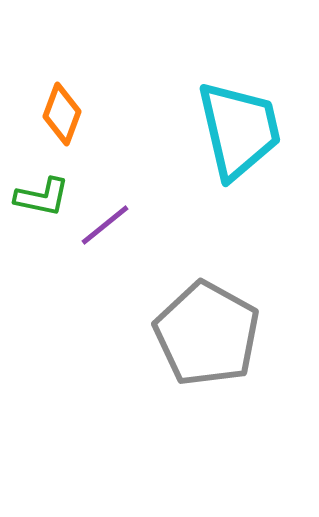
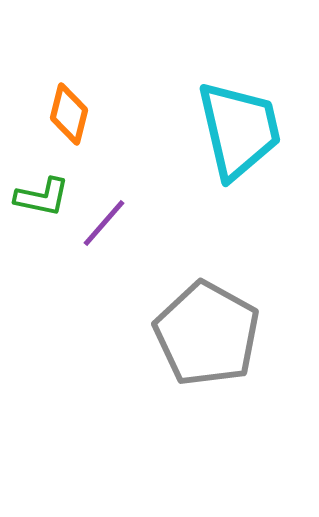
orange diamond: moved 7 px right; rotated 6 degrees counterclockwise
purple line: moved 1 px left, 2 px up; rotated 10 degrees counterclockwise
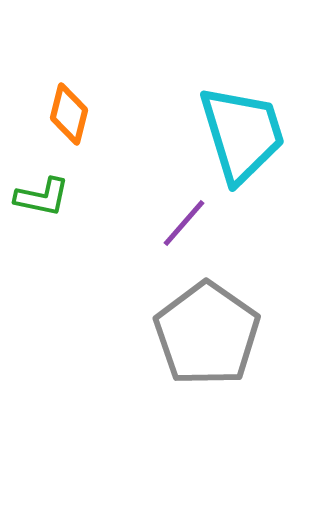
cyan trapezoid: moved 3 px right, 4 px down; rotated 4 degrees counterclockwise
purple line: moved 80 px right
gray pentagon: rotated 6 degrees clockwise
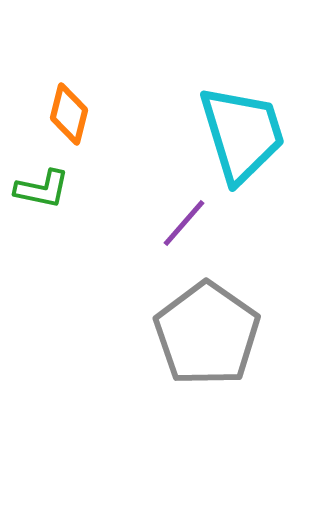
green L-shape: moved 8 px up
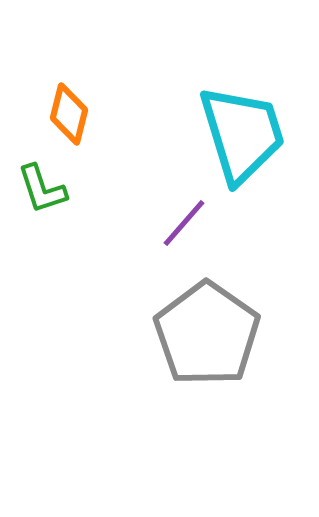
green L-shape: rotated 60 degrees clockwise
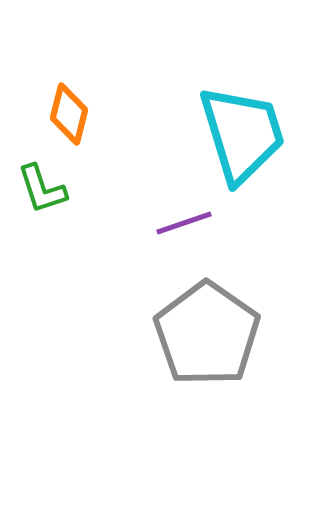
purple line: rotated 30 degrees clockwise
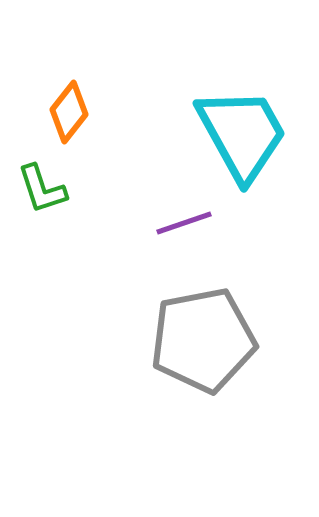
orange diamond: moved 2 px up; rotated 24 degrees clockwise
cyan trapezoid: rotated 12 degrees counterclockwise
gray pentagon: moved 4 px left, 6 px down; rotated 26 degrees clockwise
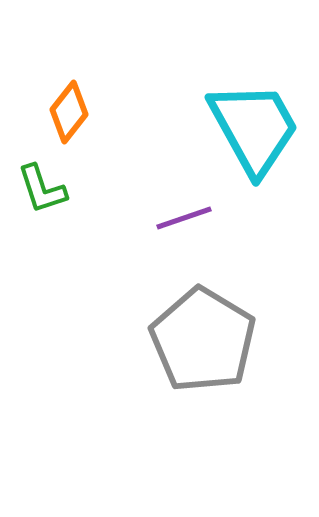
cyan trapezoid: moved 12 px right, 6 px up
purple line: moved 5 px up
gray pentagon: rotated 30 degrees counterclockwise
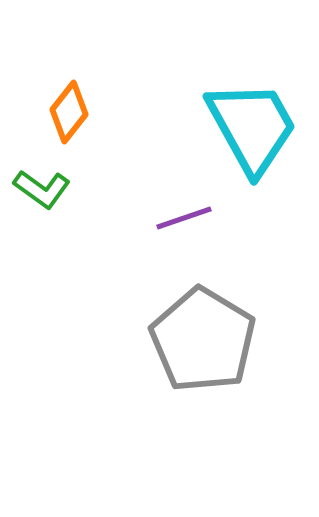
cyan trapezoid: moved 2 px left, 1 px up
green L-shape: rotated 36 degrees counterclockwise
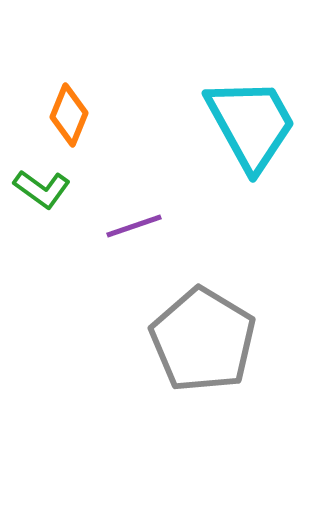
orange diamond: moved 3 px down; rotated 16 degrees counterclockwise
cyan trapezoid: moved 1 px left, 3 px up
purple line: moved 50 px left, 8 px down
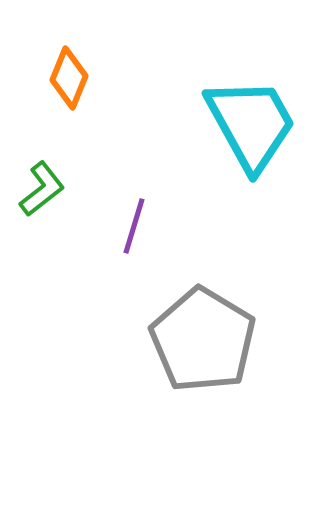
orange diamond: moved 37 px up
green L-shape: rotated 74 degrees counterclockwise
purple line: rotated 54 degrees counterclockwise
